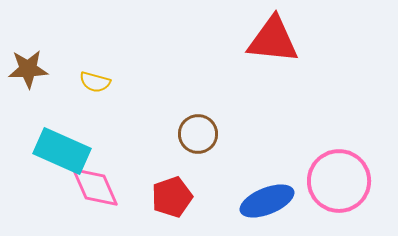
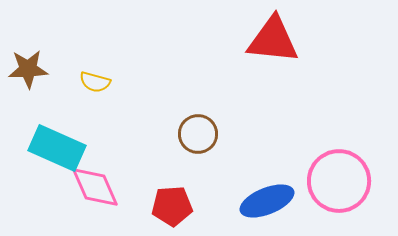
cyan rectangle: moved 5 px left, 3 px up
red pentagon: moved 9 px down; rotated 15 degrees clockwise
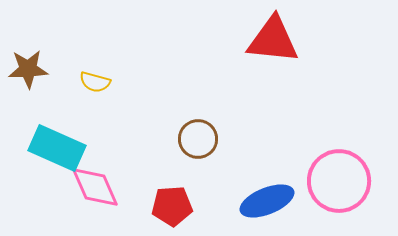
brown circle: moved 5 px down
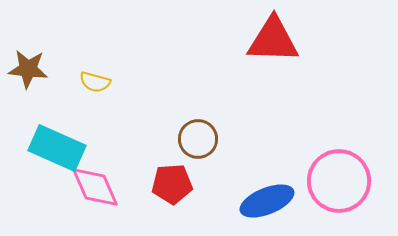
red triangle: rotated 4 degrees counterclockwise
brown star: rotated 9 degrees clockwise
red pentagon: moved 22 px up
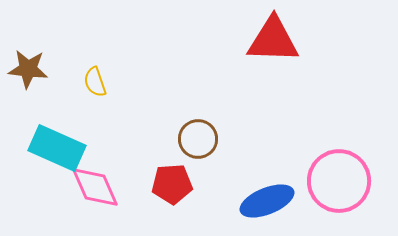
yellow semicircle: rotated 56 degrees clockwise
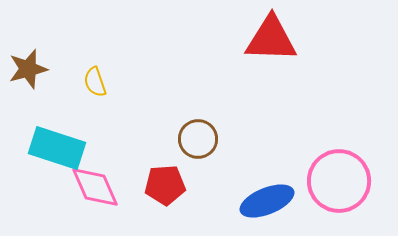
red triangle: moved 2 px left, 1 px up
brown star: rotated 21 degrees counterclockwise
cyan rectangle: rotated 6 degrees counterclockwise
red pentagon: moved 7 px left, 1 px down
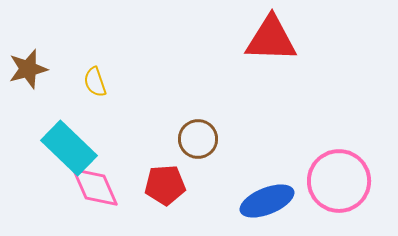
cyan rectangle: moved 12 px right; rotated 26 degrees clockwise
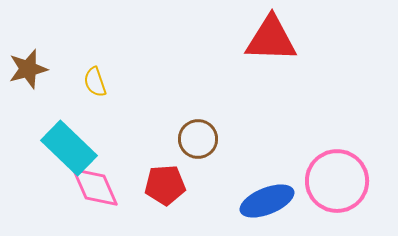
pink circle: moved 2 px left
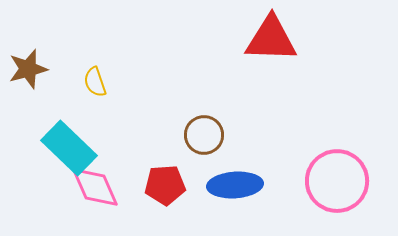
brown circle: moved 6 px right, 4 px up
blue ellipse: moved 32 px left, 16 px up; rotated 18 degrees clockwise
